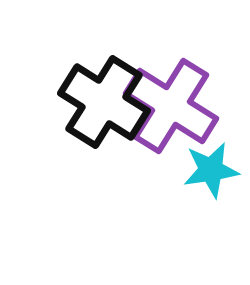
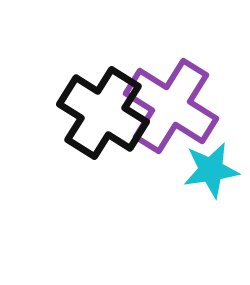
black cross: moved 1 px left, 11 px down
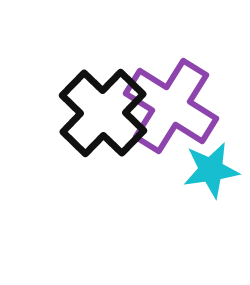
black cross: rotated 12 degrees clockwise
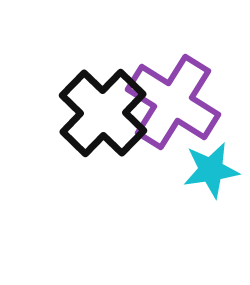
purple cross: moved 2 px right, 4 px up
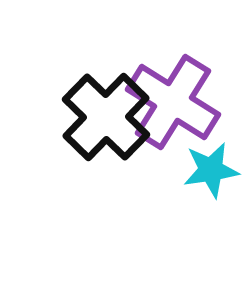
black cross: moved 3 px right, 4 px down
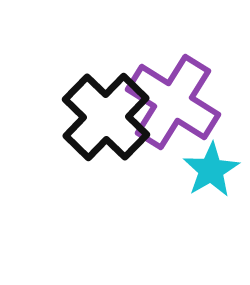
cyan star: rotated 22 degrees counterclockwise
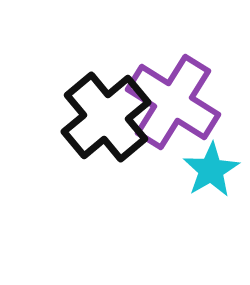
black cross: rotated 6 degrees clockwise
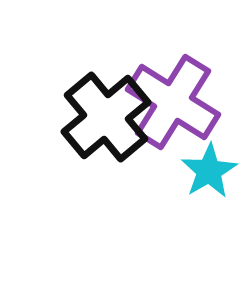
cyan star: moved 2 px left, 1 px down
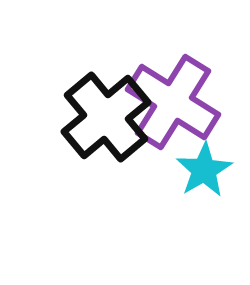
cyan star: moved 5 px left, 1 px up
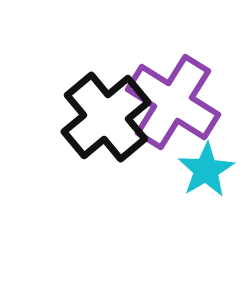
cyan star: moved 2 px right
